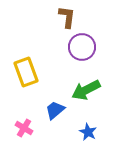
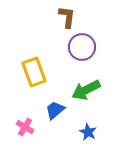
yellow rectangle: moved 8 px right
pink cross: moved 1 px right, 1 px up
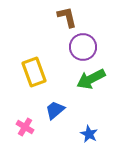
brown L-shape: rotated 20 degrees counterclockwise
purple circle: moved 1 px right
green arrow: moved 5 px right, 11 px up
blue star: moved 1 px right, 2 px down
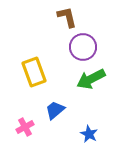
pink cross: rotated 30 degrees clockwise
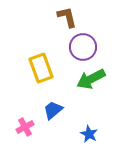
yellow rectangle: moved 7 px right, 4 px up
blue trapezoid: moved 2 px left
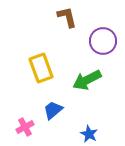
purple circle: moved 20 px right, 6 px up
green arrow: moved 4 px left, 1 px down
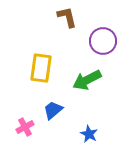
yellow rectangle: rotated 28 degrees clockwise
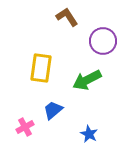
brown L-shape: rotated 20 degrees counterclockwise
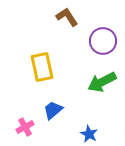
yellow rectangle: moved 1 px right, 1 px up; rotated 20 degrees counterclockwise
green arrow: moved 15 px right, 2 px down
